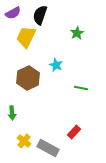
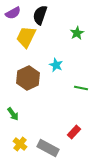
green arrow: moved 1 px right, 1 px down; rotated 32 degrees counterclockwise
yellow cross: moved 4 px left, 3 px down
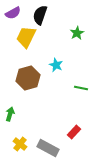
brown hexagon: rotated 10 degrees clockwise
green arrow: moved 3 px left; rotated 128 degrees counterclockwise
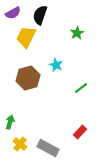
green line: rotated 48 degrees counterclockwise
green arrow: moved 8 px down
red rectangle: moved 6 px right
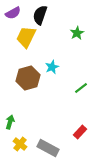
cyan star: moved 4 px left, 2 px down; rotated 24 degrees clockwise
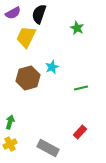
black semicircle: moved 1 px left, 1 px up
green star: moved 5 px up; rotated 16 degrees counterclockwise
green line: rotated 24 degrees clockwise
yellow cross: moved 10 px left; rotated 24 degrees clockwise
